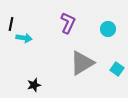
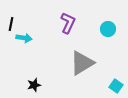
cyan square: moved 1 px left, 17 px down
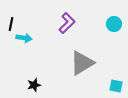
purple L-shape: moved 1 px left; rotated 20 degrees clockwise
cyan circle: moved 6 px right, 5 px up
cyan square: rotated 24 degrees counterclockwise
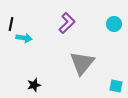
gray triangle: rotated 20 degrees counterclockwise
